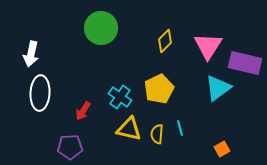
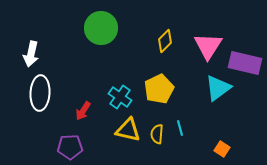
yellow triangle: moved 1 px left, 1 px down
orange square: rotated 28 degrees counterclockwise
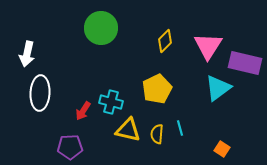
white arrow: moved 4 px left
yellow pentagon: moved 2 px left
cyan cross: moved 9 px left, 5 px down; rotated 20 degrees counterclockwise
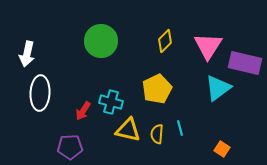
green circle: moved 13 px down
